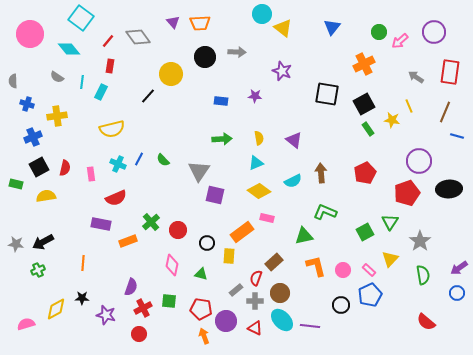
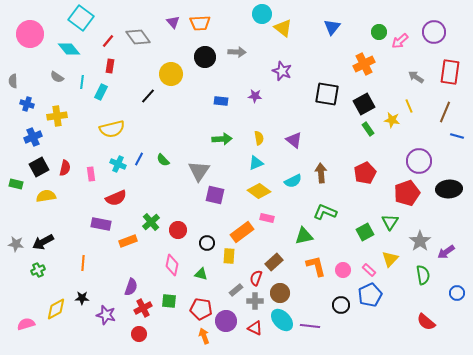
purple arrow at (459, 268): moved 13 px left, 16 px up
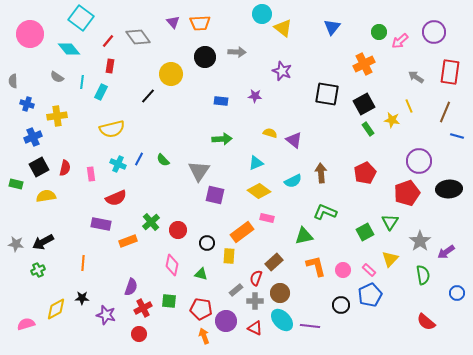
yellow semicircle at (259, 138): moved 11 px right, 5 px up; rotated 64 degrees counterclockwise
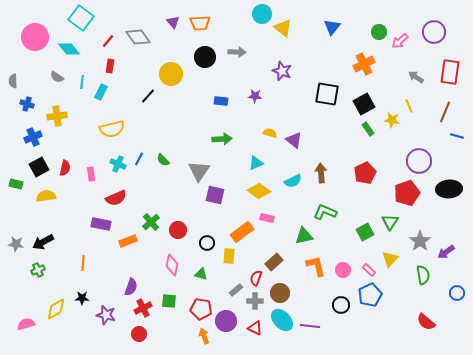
pink circle at (30, 34): moved 5 px right, 3 px down
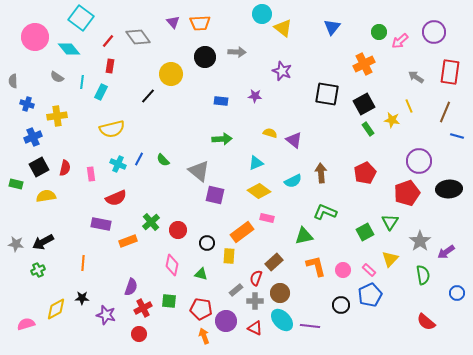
gray triangle at (199, 171): rotated 25 degrees counterclockwise
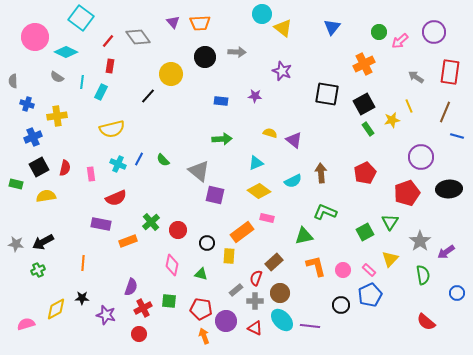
cyan diamond at (69, 49): moved 3 px left, 3 px down; rotated 25 degrees counterclockwise
yellow star at (392, 120): rotated 21 degrees counterclockwise
purple circle at (419, 161): moved 2 px right, 4 px up
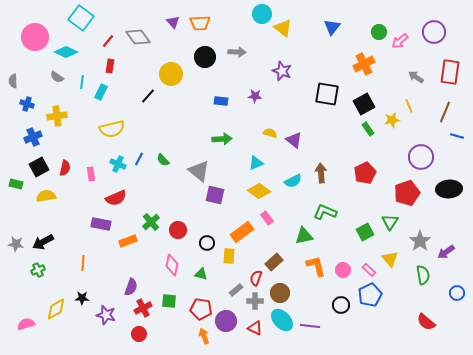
pink rectangle at (267, 218): rotated 40 degrees clockwise
yellow triangle at (390, 259): rotated 24 degrees counterclockwise
